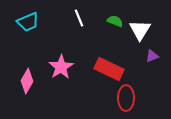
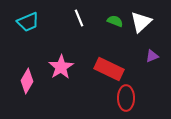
white triangle: moved 1 px right, 8 px up; rotated 15 degrees clockwise
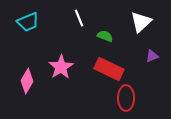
green semicircle: moved 10 px left, 15 px down
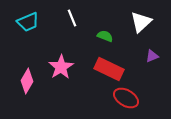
white line: moved 7 px left
red ellipse: rotated 60 degrees counterclockwise
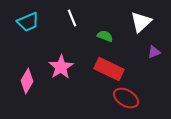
purple triangle: moved 2 px right, 4 px up
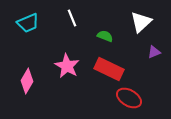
cyan trapezoid: moved 1 px down
pink star: moved 6 px right, 1 px up; rotated 10 degrees counterclockwise
red ellipse: moved 3 px right
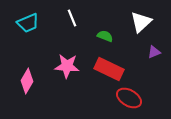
pink star: rotated 25 degrees counterclockwise
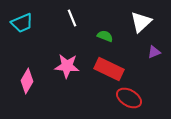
cyan trapezoid: moved 6 px left
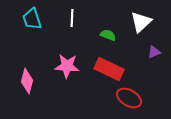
white line: rotated 24 degrees clockwise
cyan trapezoid: moved 10 px right, 4 px up; rotated 95 degrees clockwise
green semicircle: moved 3 px right, 1 px up
pink diamond: rotated 15 degrees counterclockwise
